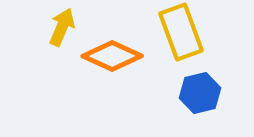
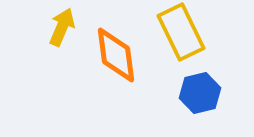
yellow rectangle: rotated 6 degrees counterclockwise
orange diamond: moved 4 px right, 1 px up; rotated 58 degrees clockwise
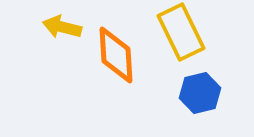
yellow arrow: rotated 99 degrees counterclockwise
orange diamond: rotated 4 degrees clockwise
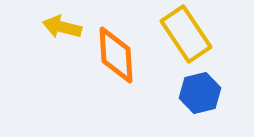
yellow rectangle: moved 5 px right, 2 px down; rotated 8 degrees counterclockwise
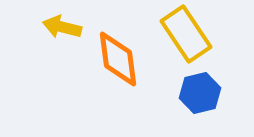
orange diamond: moved 2 px right, 4 px down; rotated 4 degrees counterclockwise
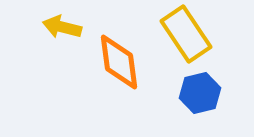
orange diamond: moved 1 px right, 3 px down
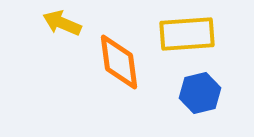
yellow arrow: moved 4 px up; rotated 9 degrees clockwise
yellow rectangle: moved 1 px right; rotated 60 degrees counterclockwise
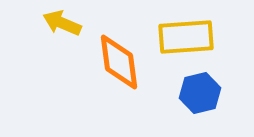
yellow rectangle: moved 1 px left, 3 px down
